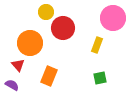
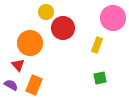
orange rectangle: moved 15 px left, 9 px down
purple semicircle: moved 1 px left
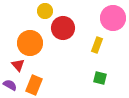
yellow circle: moved 1 px left, 1 px up
green square: rotated 24 degrees clockwise
purple semicircle: moved 1 px left
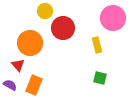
yellow rectangle: rotated 35 degrees counterclockwise
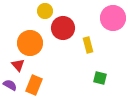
yellow rectangle: moved 9 px left
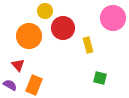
orange circle: moved 1 px left, 7 px up
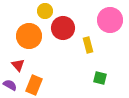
pink circle: moved 3 px left, 2 px down
